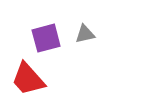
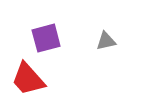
gray triangle: moved 21 px right, 7 px down
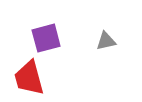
red trapezoid: moved 1 px right, 1 px up; rotated 27 degrees clockwise
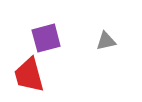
red trapezoid: moved 3 px up
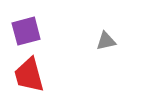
purple square: moved 20 px left, 7 px up
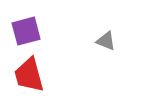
gray triangle: rotated 35 degrees clockwise
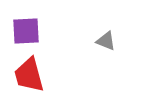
purple square: rotated 12 degrees clockwise
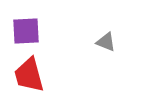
gray triangle: moved 1 px down
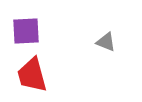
red trapezoid: moved 3 px right
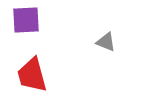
purple square: moved 11 px up
